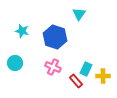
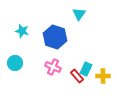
red rectangle: moved 1 px right, 5 px up
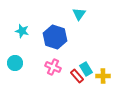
cyan rectangle: rotated 56 degrees counterclockwise
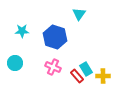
cyan star: rotated 16 degrees counterclockwise
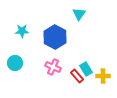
blue hexagon: rotated 10 degrees clockwise
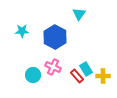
cyan circle: moved 18 px right, 12 px down
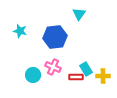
cyan star: moved 2 px left; rotated 16 degrees clockwise
blue hexagon: rotated 25 degrees clockwise
red rectangle: moved 1 px left, 1 px down; rotated 48 degrees counterclockwise
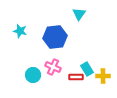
cyan rectangle: moved 1 px right
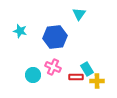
yellow cross: moved 6 px left, 5 px down
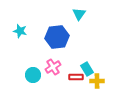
blue hexagon: moved 2 px right
pink cross: rotated 35 degrees clockwise
